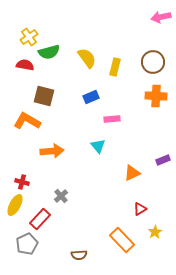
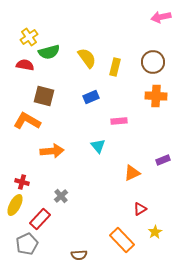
pink rectangle: moved 7 px right, 2 px down
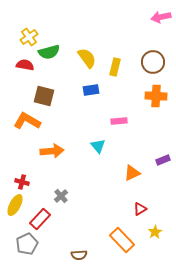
blue rectangle: moved 7 px up; rotated 14 degrees clockwise
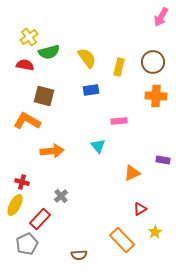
pink arrow: rotated 48 degrees counterclockwise
yellow rectangle: moved 4 px right
purple rectangle: rotated 32 degrees clockwise
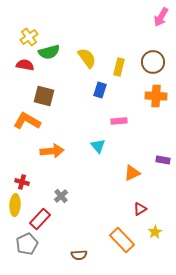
blue rectangle: moved 9 px right; rotated 63 degrees counterclockwise
yellow ellipse: rotated 25 degrees counterclockwise
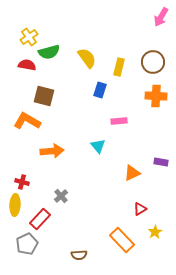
red semicircle: moved 2 px right
purple rectangle: moved 2 px left, 2 px down
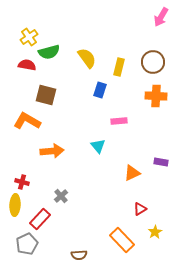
brown square: moved 2 px right, 1 px up
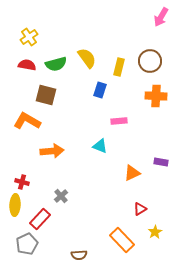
green semicircle: moved 7 px right, 12 px down
brown circle: moved 3 px left, 1 px up
cyan triangle: moved 2 px right; rotated 28 degrees counterclockwise
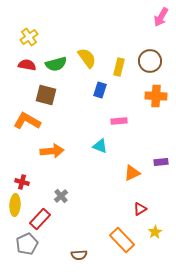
purple rectangle: rotated 16 degrees counterclockwise
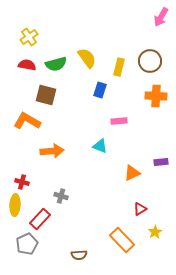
gray cross: rotated 32 degrees counterclockwise
